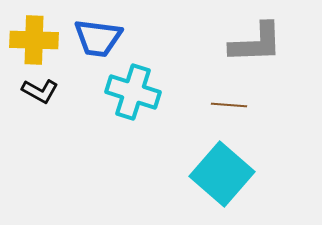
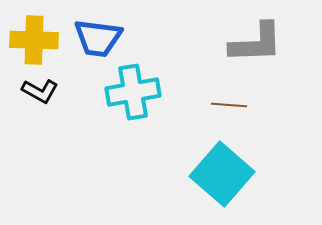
cyan cross: rotated 28 degrees counterclockwise
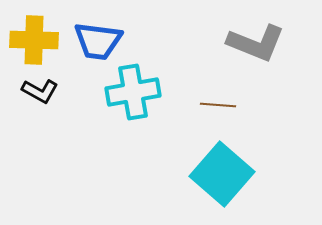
blue trapezoid: moved 3 px down
gray L-shape: rotated 24 degrees clockwise
brown line: moved 11 px left
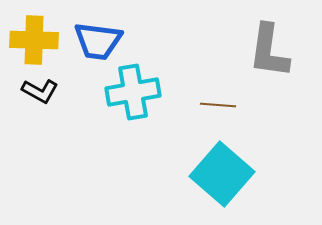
gray L-shape: moved 13 px right, 8 px down; rotated 76 degrees clockwise
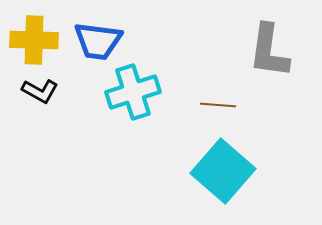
cyan cross: rotated 8 degrees counterclockwise
cyan square: moved 1 px right, 3 px up
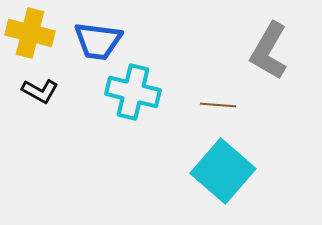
yellow cross: moved 4 px left, 7 px up; rotated 12 degrees clockwise
gray L-shape: rotated 22 degrees clockwise
cyan cross: rotated 32 degrees clockwise
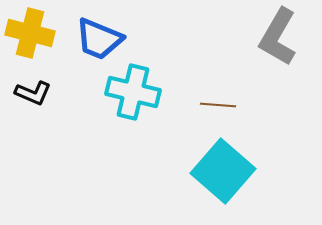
blue trapezoid: moved 1 px right, 2 px up; rotated 15 degrees clockwise
gray L-shape: moved 9 px right, 14 px up
black L-shape: moved 7 px left, 2 px down; rotated 6 degrees counterclockwise
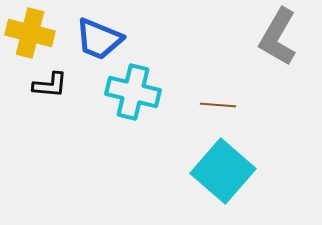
black L-shape: moved 17 px right, 8 px up; rotated 18 degrees counterclockwise
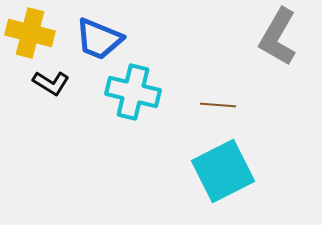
black L-shape: moved 1 px right, 2 px up; rotated 27 degrees clockwise
cyan square: rotated 22 degrees clockwise
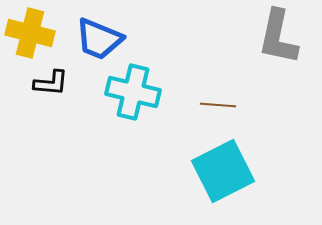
gray L-shape: rotated 18 degrees counterclockwise
black L-shape: rotated 27 degrees counterclockwise
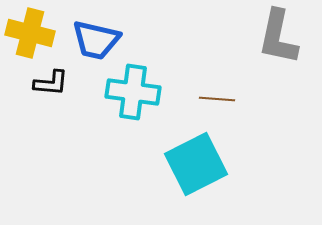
blue trapezoid: moved 3 px left, 1 px down; rotated 9 degrees counterclockwise
cyan cross: rotated 6 degrees counterclockwise
brown line: moved 1 px left, 6 px up
cyan square: moved 27 px left, 7 px up
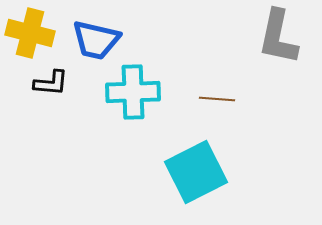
cyan cross: rotated 10 degrees counterclockwise
cyan square: moved 8 px down
